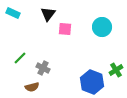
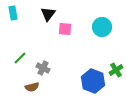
cyan rectangle: rotated 56 degrees clockwise
blue hexagon: moved 1 px right, 1 px up
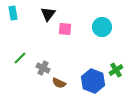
brown semicircle: moved 27 px right, 4 px up; rotated 40 degrees clockwise
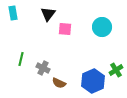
green line: moved 1 px right, 1 px down; rotated 32 degrees counterclockwise
blue hexagon: rotated 15 degrees clockwise
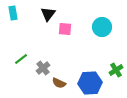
green line: rotated 40 degrees clockwise
gray cross: rotated 24 degrees clockwise
blue hexagon: moved 3 px left, 2 px down; rotated 20 degrees clockwise
